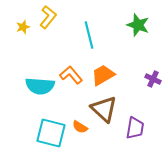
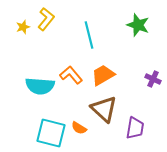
yellow L-shape: moved 2 px left, 2 px down
orange semicircle: moved 1 px left, 1 px down
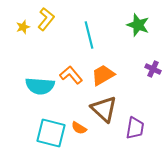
purple cross: moved 10 px up
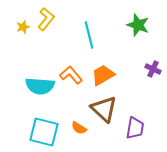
cyan square: moved 7 px left, 1 px up
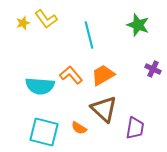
yellow L-shape: rotated 105 degrees clockwise
yellow star: moved 4 px up
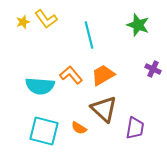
yellow star: moved 1 px up
cyan square: moved 1 px up
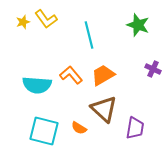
cyan semicircle: moved 3 px left, 1 px up
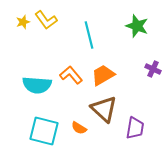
yellow L-shape: moved 1 px down
green star: moved 1 px left, 1 px down
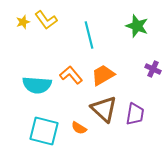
purple trapezoid: moved 14 px up
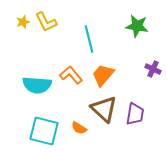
yellow L-shape: moved 2 px down; rotated 10 degrees clockwise
green star: rotated 10 degrees counterclockwise
cyan line: moved 4 px down
orange trapezoid: rotated 20 degrees counterclockwise
